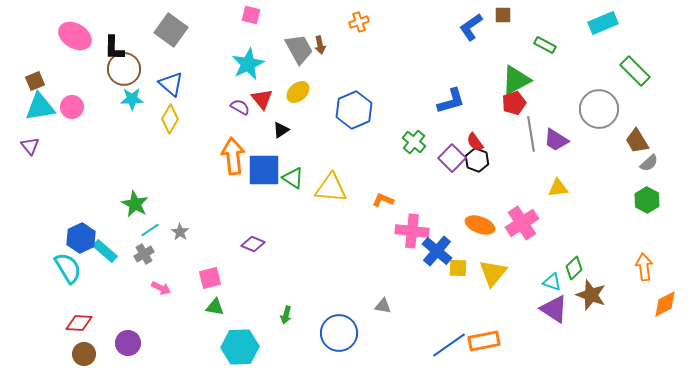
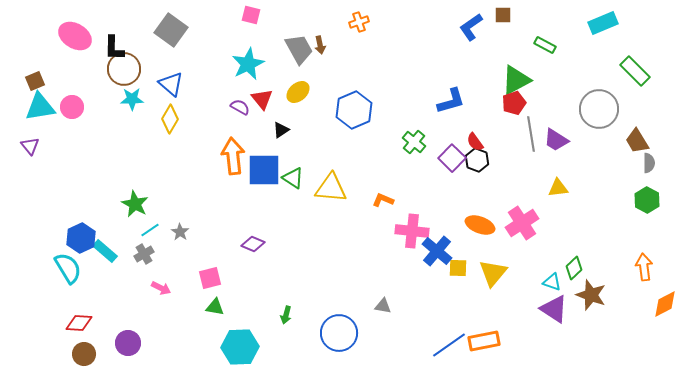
gray semicircle at (649, 163): rotated 48 degrees counterclockwise
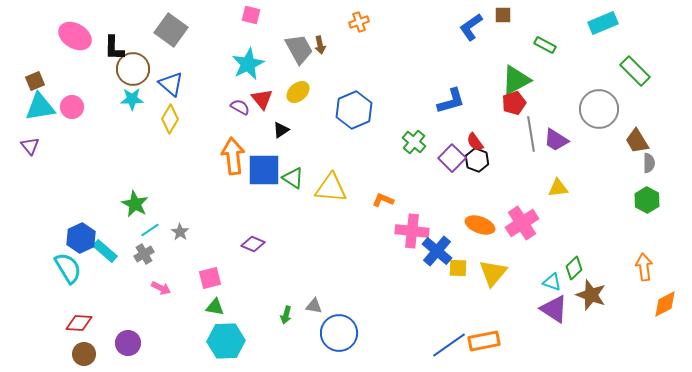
brown circle at (124, 69): moved 9 px right
gray triangle at (383, 306): moved 69 px left
cyan hexagon at (240, 347): moved 14 px left, 6 px up
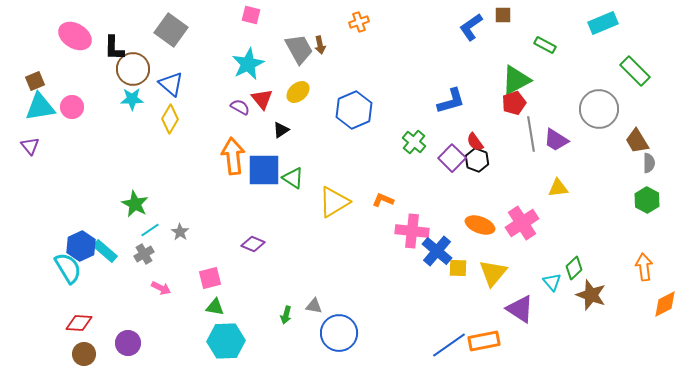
yellow triangle at (331, 188): moved 3 px right, 14 px down; rotated 36 degrees counterclockwise
blue hexagon at (81, 238): moved 8 px down
cyan triangle at (552, 282): rotated 30 degrees clockwise
purple triangle at (554, 309): moved 34 px left
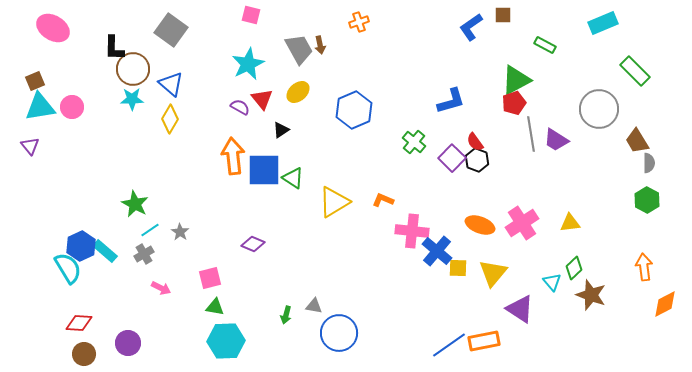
pink ellipse at (75, 36): moved 22 px left, 8 px up
yellow triangle at (558, 188): moved 12 px right, 35 px down
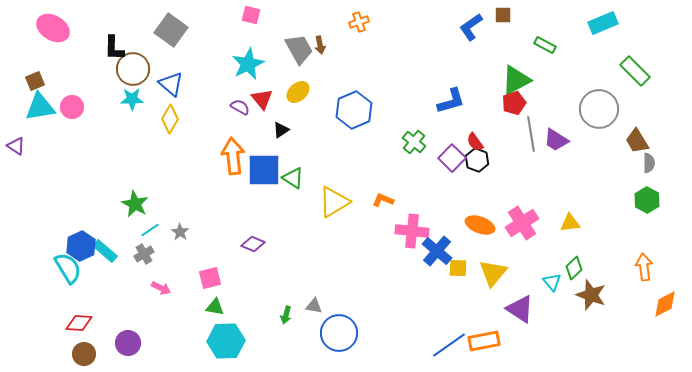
purple triangle at (30, 146): moved 14 px left; rotated 18 degrees counterclockwise
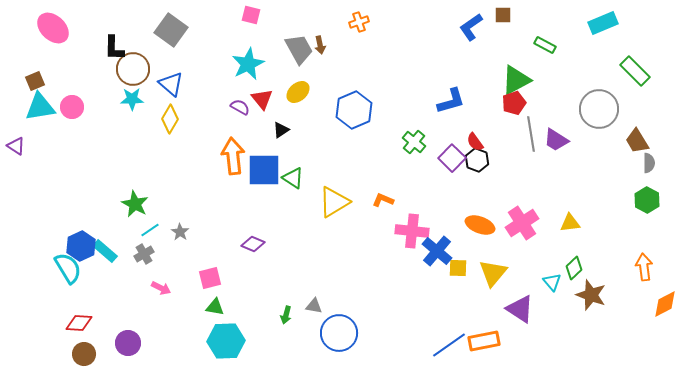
pink ellipse at (53, 28): rotated 12 degrees clockwise
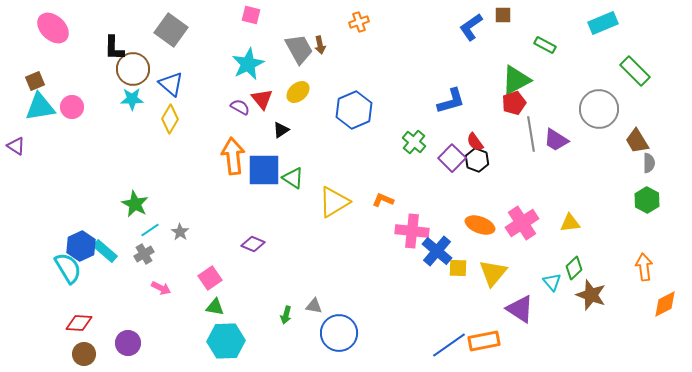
pink square at (210, 278): rotated 20 degrees counterclockwise
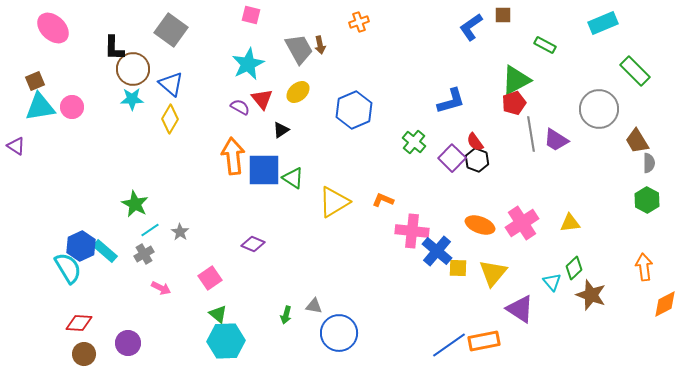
green triangle at (215, 307): moved 3 px right, 7 px down; rotated 30 degrees clockwise
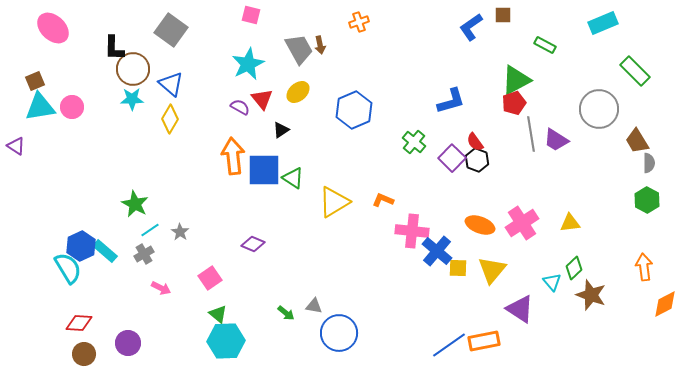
yellow triangle at (493, 273): moved 1 px left, 3 px up
green arrow at (286, 315): moved 2 px up; rotated 66 degrees counterclockwise
